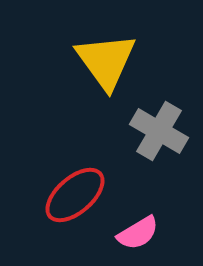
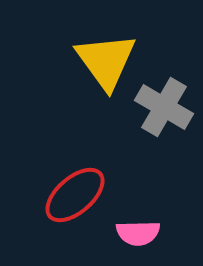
gray cross: moved 5 px right, 24 px up
pink semicircle: rotated 30 degrees clockwise
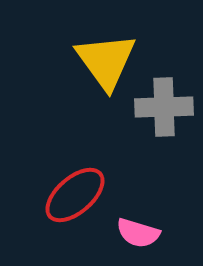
gray cross: rotated 32 degrees counterclockwise
pink semicircle: rotated 18 degrees clockwise
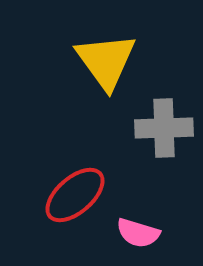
gray cross: moved 21 px down
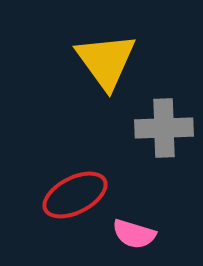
red ellipse: rotated 14 degrees clockwise
pink semicircle: moved 4 px left, 1 px down
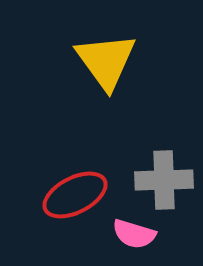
gray cross: moved 52 px down
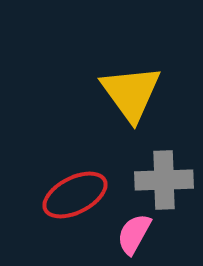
yellow triangle: moved 25 px right, 32 px down
pink semicircle: rotated 102 degrees clockwise
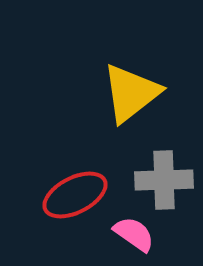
yellow triangle: rotated 28 degrees clockwise
pink semicircle: rotated 96 degrees clockwise
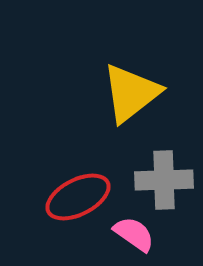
red ellipse: moved 3 px right, 2 px down
